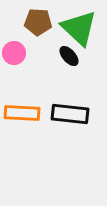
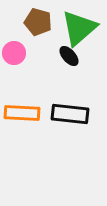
brown pentagon: rotated 12 degrees clockwise
green triangle: rotated 36 degrees clockwise
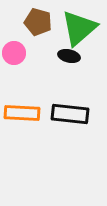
black ellipse: rotated 35 degrees counterclockwise
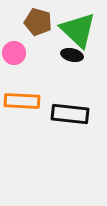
green triangle: moved 1 px left, 2 px down; rotated 36 degrees counterclockwise
black ellipse: moved 3 px right, 1 px up
orange rectangle: moved 12 px up
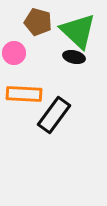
green triangle: moved 1 px down
black ellipse: moved 2 px right, 2 px down
orange rectangle: moved 2 px right, 7 px up
black rectangle: moved 16 px left, 1 px down; rotated 60 degrees counterclockwise
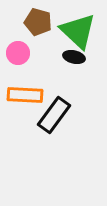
pink circle: moved 4 px right
orange rectangle: moved 1 px right, 1 px down
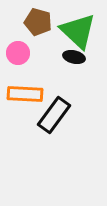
orange rectangle: moved 1 px up
